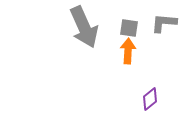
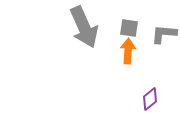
gray L-shape: moved 11 px down
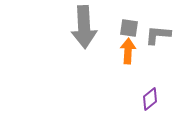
gray arrow: rotated 21 degrees clockwise
gray L-shape: moved 6 px left, 1 px down
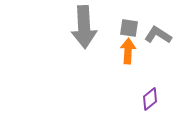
gray L-shape: rotated 28 degrees clockwise
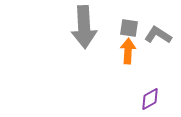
purple diamond: rotated 10 degrees clockwise
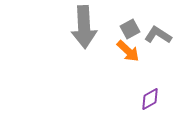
gray square: moved 1 px right, 1 px down; rotated 36 degrees counterclockwise
orange arrow: rotated 130 degrees clockwise
